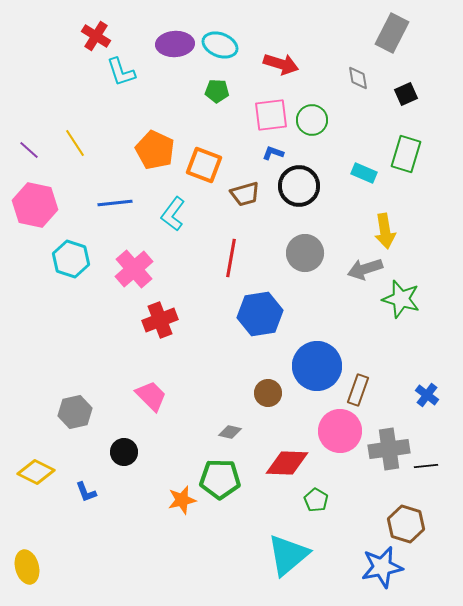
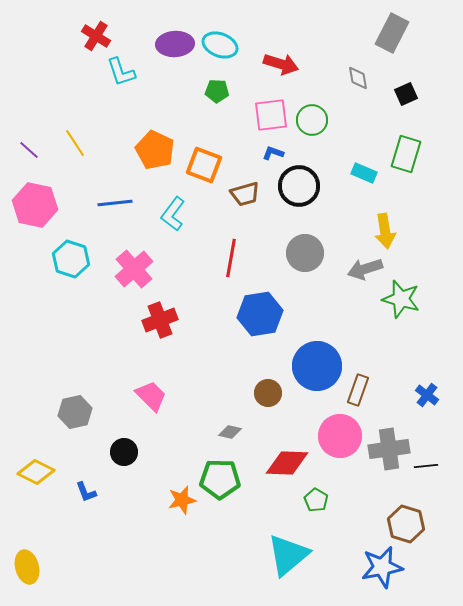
pink circle at (340, 431): moved 5 px down
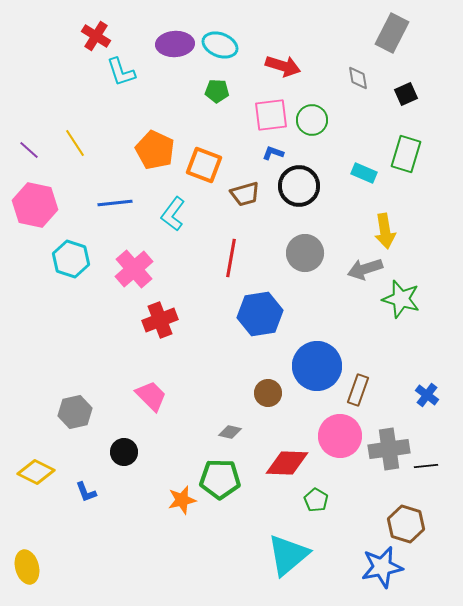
red arrow at (281, 64): moved 2 px right, 2 px down
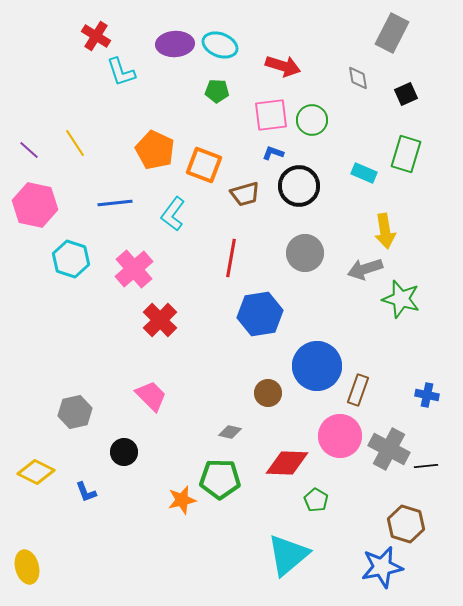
red cross at (160, 320): rotated 24 degrees counterclockwise
blue cross at (427, 395): rotated 25 degrees counterclockwise
gray cross at (389, 449): rotated 36 degrees clockwise
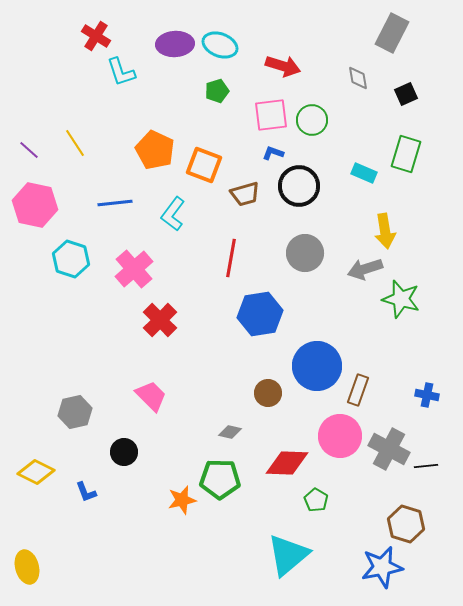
green pentagon at (217, 91): rotated 20 degrees counterclockwise
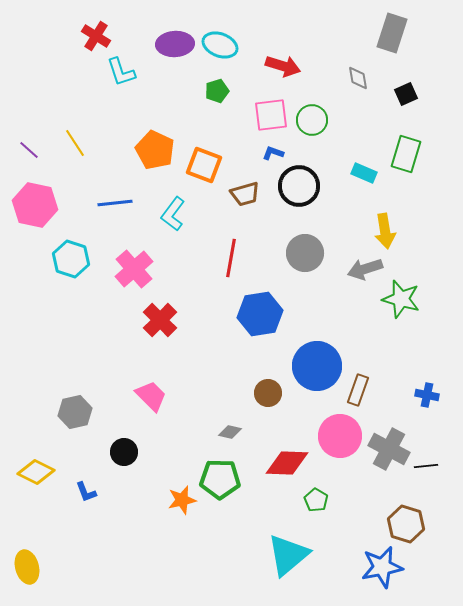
gray rectangle at (392, 33): rotated 9 degrees counterclockwise
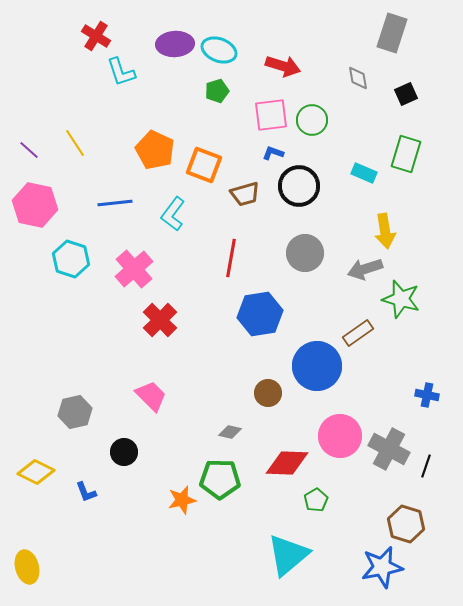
cyan ellipse at (220, 45): moved 1 px left, 5 px down
brown rectangle at (358, 390): moved 57 px up; rotated 36 degrees clockwise
black line at (426, 466): rotated 65 degrees counterclockwise
green pentagon at (316, 500): rotated 10 degrees clockwise
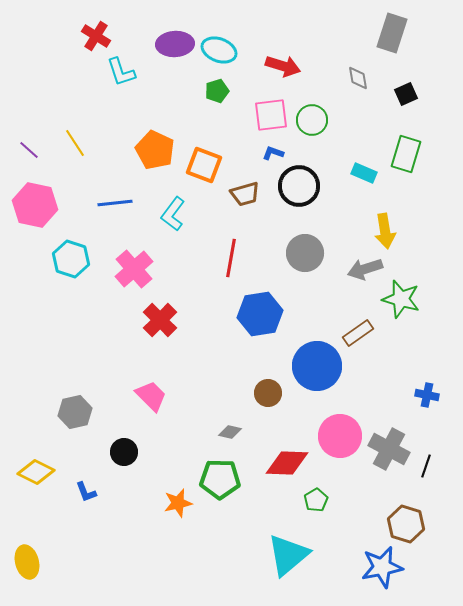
orange star at (182, 500): moved 4 px left, 3 px down
yellow ellipse at (27, 567): moved 5 px up
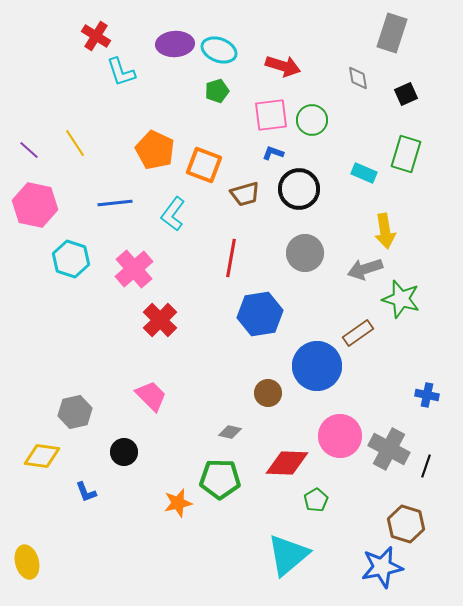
black circle at (299, 186): moved 3 px down
yellow diamond at (36, 472): moved 6 px right, 16 px up; rotated 18 degrees counterclockwise
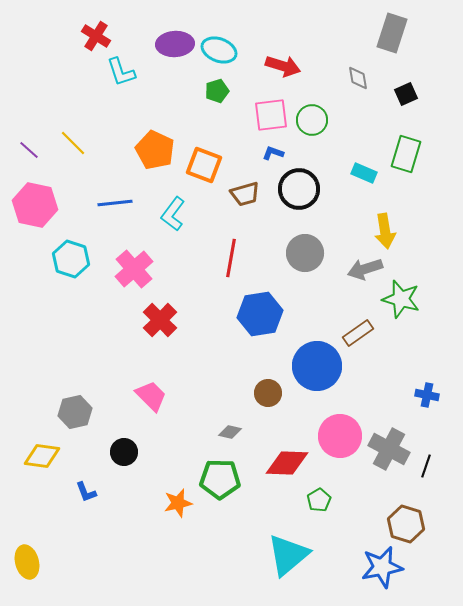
yellow line at (75, 143): moved 2 px left; rotated 12 degrees counterclockwise
green pentagon at (316, 500): moved 3 px right
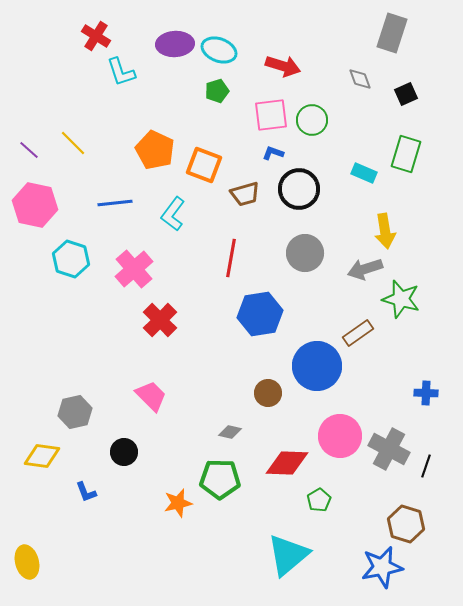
gray diamond at (358, 78): moved 2 px right, 1 px down; rotated 10 degrees counterclockwise
blue cross at (427, 395): moved 1 px left, 2 px up; rotated 10 degrees counterclockwise
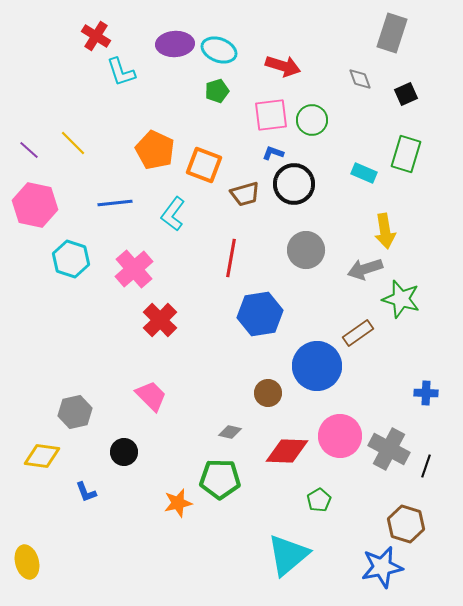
black circle at (299, 189): moved 5 px left, 5 px up
gray circle at (305, 253): moved 1 px right, 3 px up
red diamond at (287, 463): moved 12 px up
